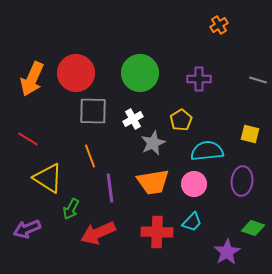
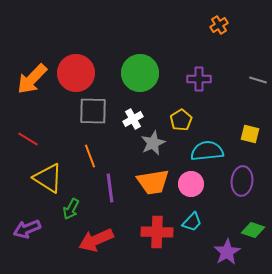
orange arrow: rotated 20 degrees clockwise
pink circle: moved 3 px left
green diamond: moved 2 px down
red arrow: moved 2 px left, 7 px down
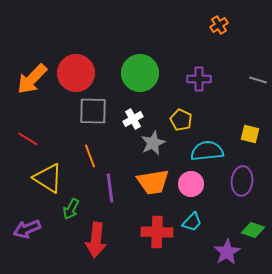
yellow pentagon: rotated 15 degrees counterclockwise
red arrow: rotated 60 degrees counterclockwise
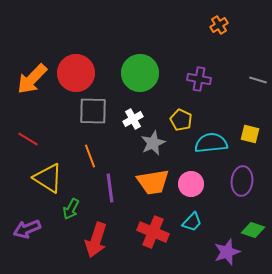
purple cross: rotated 10 degrees clockwise
cyan semicircle: moved 4 px right, 8 px up
red cross: moved 4 px left; rotated 20 degrees clockwise
red arrow: rotated 12 degrees clockwise
purple star: rotated 12 degrees clockwise
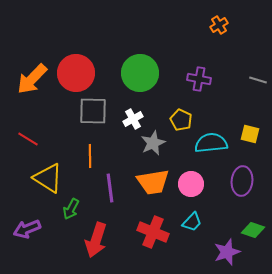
orange line: rotated 20 degrees clockwise
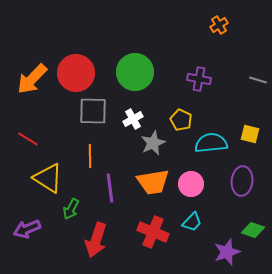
green circle: moved 5 px left, 1 px up
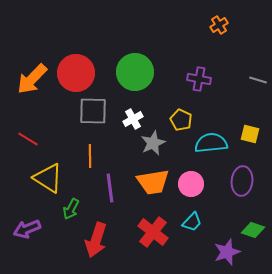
red cross: rotated 16 degrees clockwise
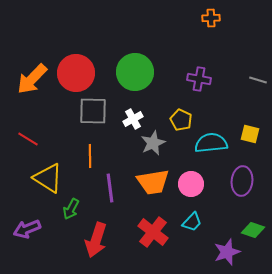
orange cross: moved 8 px left, 7 px up; rotated 30 degrees clockwise
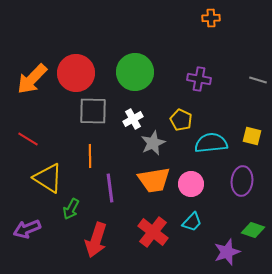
yellow square: moved 2 px right, 2 px down
orange trapezoid: moved 1 px right, 2 px up
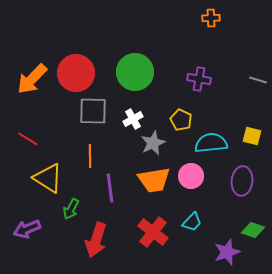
pink circle: moved 8 px up
